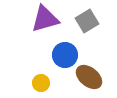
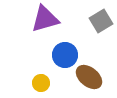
gray square: moved 14 px right
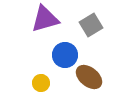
gray square: moved 10 px left, 4 px down
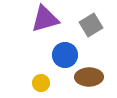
brown ellipse: rotated 40 degrees counterclockwise
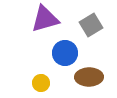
blue circle: moved 2 px up
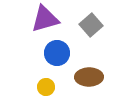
gray square: rotated 10 degrees counterclockwise
blue circle: moved 8 px left
yellow circle: moved 5 px right, 4 px down
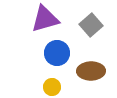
brown ellipse: moved 2 px right, 6 px up
yellow circle: moved 6 px right
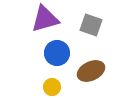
gray square: rotated 30 degrees counterclockwise
brown ellipse: rotated 24 degrees counterclockwise
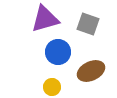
gray square: moved 3 px left, 1 px up
blue circle: moved 1 px right, 1 px up
